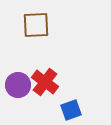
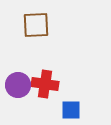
red cross: moved 2 px down; rotated 28 degrees counterclockwise
blue square: rotated 20 degrees clockwise
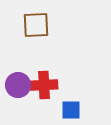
red cross: moved 1 px left, 1 px down; rotated 12 degrees counterclockwise
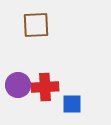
red cross: moved 1 px right, 2 px down
blue square: moved 1 px right, 6 px up
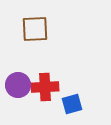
brown square: moved 1 px left, 4 px down
blue square: rotated 15 degrees counterclockwise
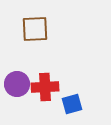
purple circle: moved 1 px left, 1 px up
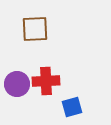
red cross: moved 1 px right, 6 px up
blue square: moved 3 px down
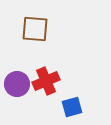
brown square: rotated 8 degrees clockwise
red cross: rotated 20 degrees counterclockwise
